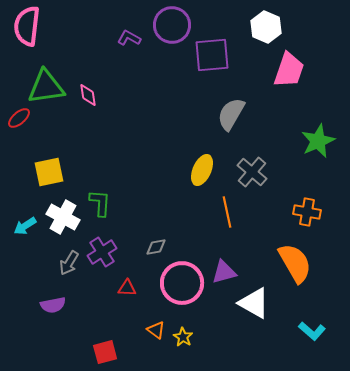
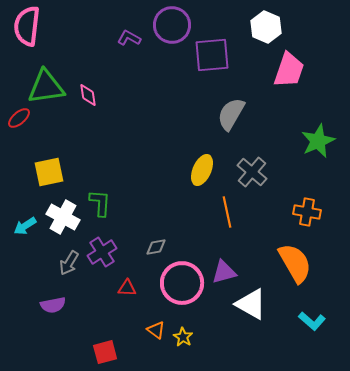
white triangle: moved 3 px left, 1 px down
cyan L-shape: moved 10 px up
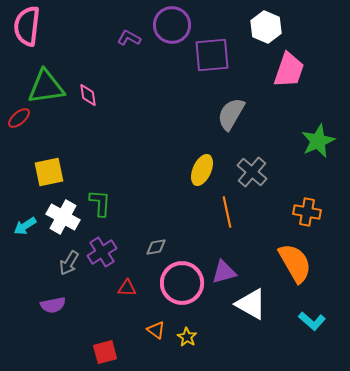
yellow star: moved 4 px right
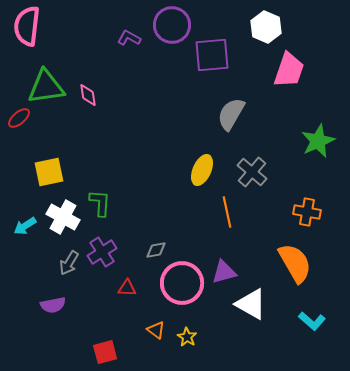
gray diamond: moved 3 px down
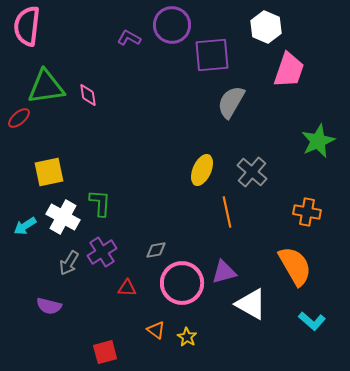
gray semicircle: moved 12 px up
orange semicircle: moved 3 px down
purple semicircle: moved 4 px left, 1 px down; rotated 25 degrees clockwise
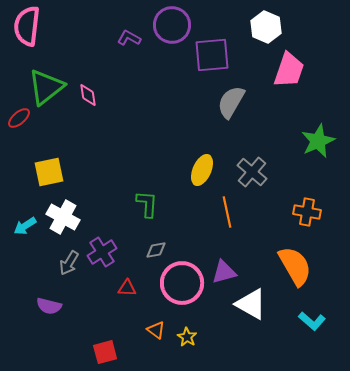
green triangle: rotated 30 degrees counterclockwise
green L-shape: moved 47 px right, 1 px down
